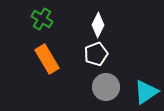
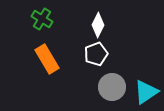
gray circle: moved 6 px right
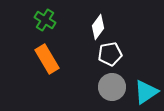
green cross: moved 3 px right, 1 px down
white diamond: moved 2 px down; rotated 10 degrees clockwise
white pentagon: moved 14 px right; rotated 10 degrees clockwise
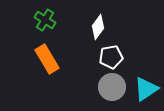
white pentagon: moved 1 px right, 3 px down
cyan triangle: moved 3 px up
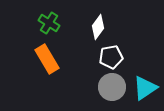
green cross: moved 4 px right, 3 px down
cyan triangle: moved 1 px left, 1 px up
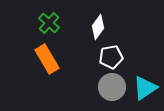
green cross: rotated 10 degrees clockwise
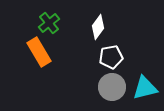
green cross: rotated 10 degrees clockwise
orange rectangle: moved 8 px left, 7 px up
cyan triangle: rotated 20 degrees clockwise
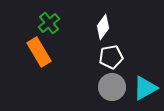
white diamond: moved 5 px right
cyan triangle: rotated 16 degrees counterclockwise
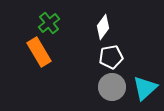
cyan triangle: rotated 12 degrees counterclockwise
